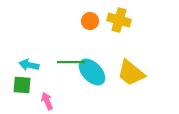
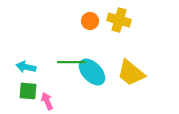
cyan arrow: moved 3 px left, 2 px down
green square: moved 6 px right, 6 px down
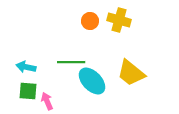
cyan ellipse: moved 9 px down
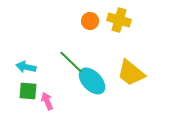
green line: rotated 44 degrees clockwise
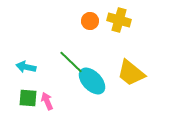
green square: moved 7 px down
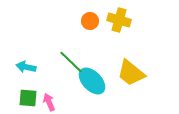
pink arrow: moved 2 px right, 1 px down
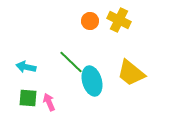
yellow cross: rotated 10 degrees clockwise
cyan ellipse: rotated 28 degrees clockwise
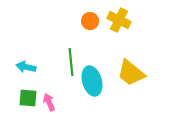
green line: rotated 40 degrees clockwise
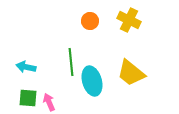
yellow cross: moved 10 px right
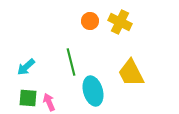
yellow cross: moved 9 px left, 2 px down
green line: rotated 8 degrees counterclockwise
cyan arrow: rotated 54 degrees counterclockwise
yellow trapezoid: rotated 24 degrees clockwise
cyan ellipse: moved 1 px right, 10 px down
